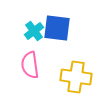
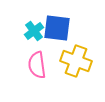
pink semicircle: moved 7 px right
yellow cross: moved 16 px up; rotated 12 degrees clockwise
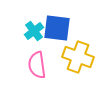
yellow cross: moved 2 px right, 4 px up
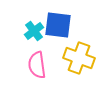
blue square: moved 1 px right, 3 px up
yellow cross: moved 1 px right, 1 px down
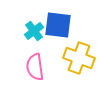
pink semicircle: moved 2 px left, 2 px down
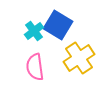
blue square: rotated 24 degrees clockwise
yellow cross: rotated 36 degrees clockwise
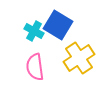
cyan cross: rotated 24 degrees counterclockwise
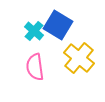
cyan cross: rotated 12 degrees clockwise
yellow cross: rotated 16 degrees counterclockwise
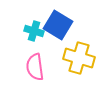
cyan cross: rotated 24 degrees counterclockwise
yellow cross: rotated 24 degrees counterclockwise
